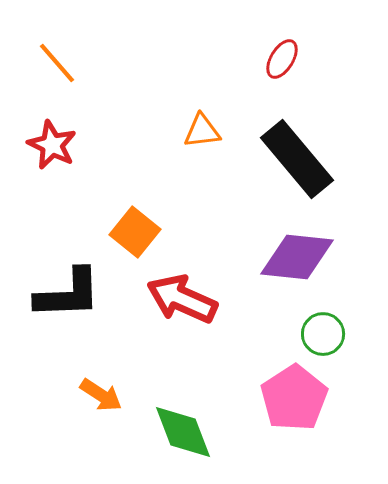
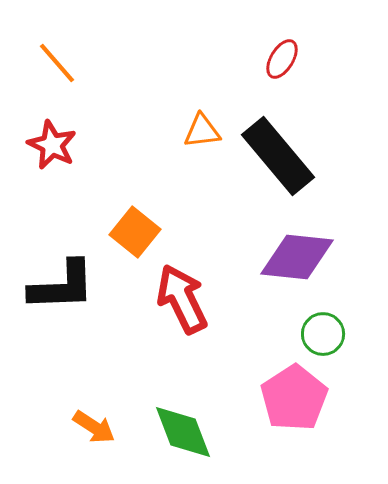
black rectangle: moved 19 px left, 3 px up
black L-shape: moved 6 px left, 8 px up
red arrow: rotated 40 degrees clockwise
orange arrow: moved 7 px left, 32 px down
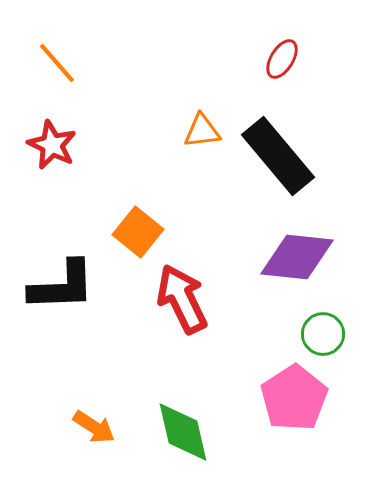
orange square: moved 3 px right
green diamond: rotated 8 degrees clockwise
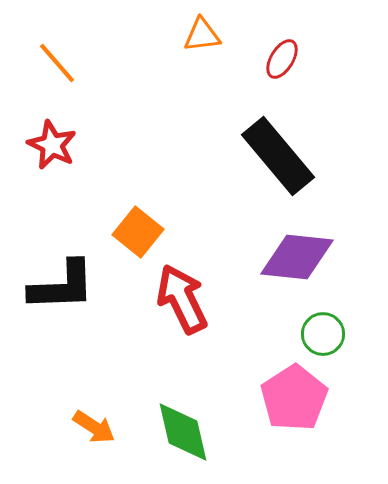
orange triangle: moved 96 px up
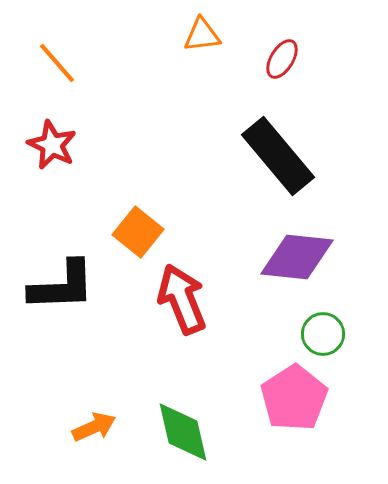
red arrow: rotated 4 degrees clockwise
orange arrow: rotated 57 degrees counterclockwise
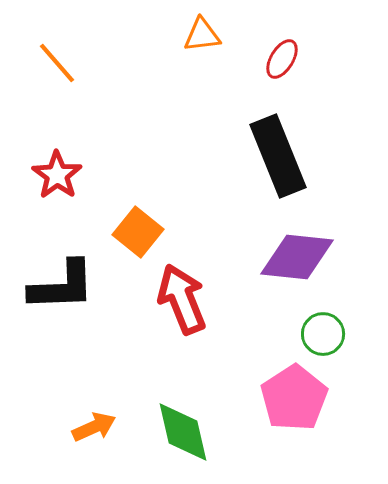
red star: moved 5 px right, 30 px down; rotated 9 degrees clockwise
black rectangle: rotated 18 degrees clockwise
